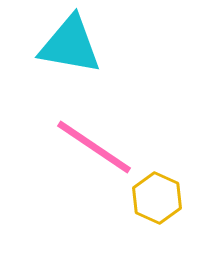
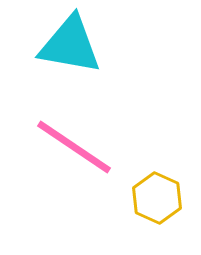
pink line: moved 20 px left
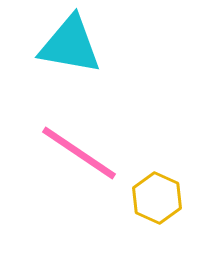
pink line: moved 5 px right, 6 px down
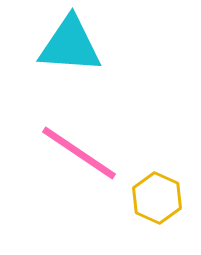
cyan triangle: rotated 6 degrees counterclockwise
